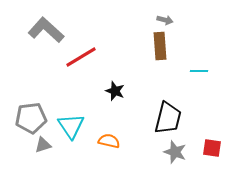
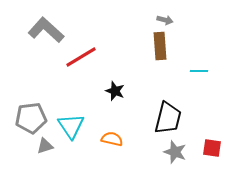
orange semicircle: moved 3 px right, 2 px up
gray triangle: moved 2 px right, 1 px down
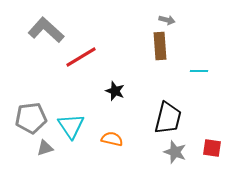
gray arrow: moved 2 px right
gray triangle: moved 2 px down
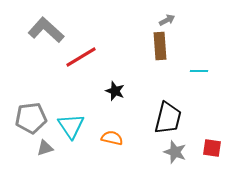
gray arrow: rotated 42 degrees counterclockwise
orange semicircle: moved 1 px up
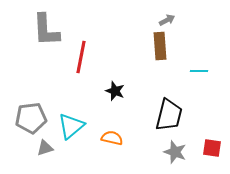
gray L-shape: rotated 135 degrees counterclockwise
red line: rotated 48 degrees counterclockwise
black trapezoid: moved 1 px right, 3 px up
cyan triangle: rotated 24 degrees clockwise
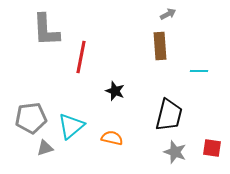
gray arrow: moved 1 px right, 6 px up
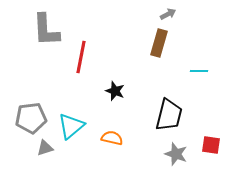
brown rectangle: moved 1 px left, 3 px up; rotated 20 degrees clockwise
red square: moved 1 px left, 3 px up
gray star: moved 1 px right, 2 px down
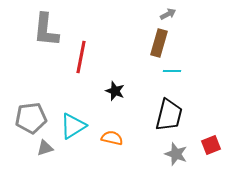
gray L-shape: rotated 9 degrees clockwise
cyan line: moved 27 px left
cyan triangle: moved 2 px right; rotated 8 degrees clockwise
red square: rotated 30 degrees counterclockwise
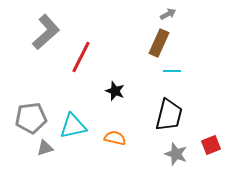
gray L-shape: moved 2 px down; rotated 138 degrees counterclockwise
brown rectangle: rotated 8 degrees clockwise
red line: rotated 16 degrees clockwise
cyan triangle: rotated 20 degrees clockwise
orange semicircle: moved 3 px right
